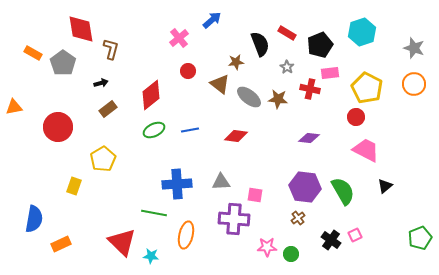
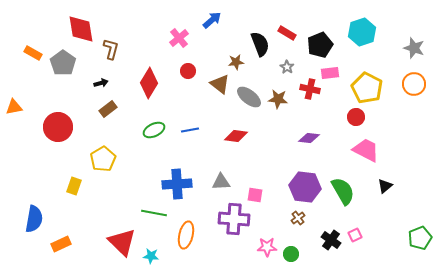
red diamond at (151, 95): moved 2 px left, 12 px up; rotated 20 degrees counterclockwise
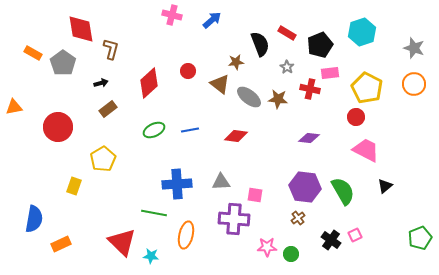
pink cross at (179, 38): moved 7 px left, 23 px up; rotated 36 degrees counterclockwise
red diamond at (149, 83): rotated 16 degrees clockwise
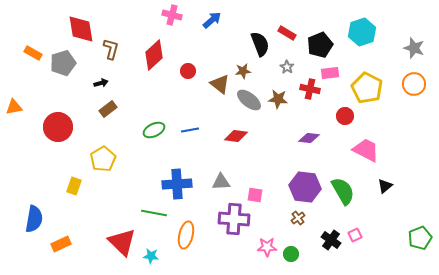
brown star at (236, 62): moved 7 px right, 9 px down
gray pentagon at (63, 63): rotated 20 degrees clockwise
red diamond at (149, 83): moved 5 px right, 28 px up
gray ellipse at (249, 97): moved 3 px down
red circle at (356, 117): moved 11 px left, 1 px up
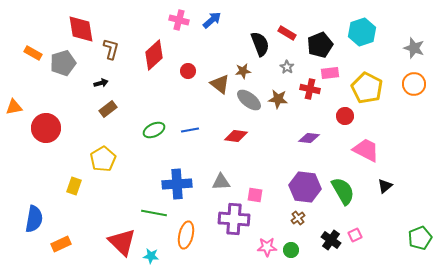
pink cross at (172, 15): moved 7 px right, 5 px down
red circle at (58, 127): moved 12 px left, 1 px down
green circle at (291, 254): moved 4 px up
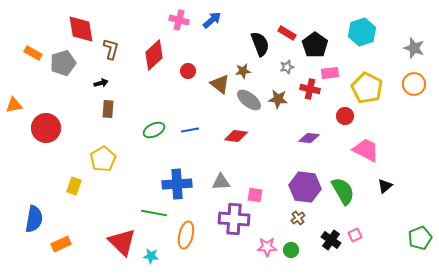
black pentagon at (320, 45): moved 5 px left; rotated 15 degrees counterclockwise
gray star at (287, 67): rotated 24 degrees clockwise
orange triangle at (14, 107): moved 2 px up
brown rectangle at (108, 109): rotated 48 degrees counterclockwise
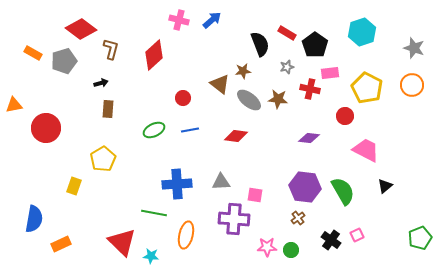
red diamond at (81, 29): rotated 44 degrees counterclockwise
gray pentagon at (63, 63): moved 1 px right, 2 px up
red circle at (188, 71): moved 5 px left, 27 px down
orange circle at (414, 84): moved 2 px left, 1 px down
pink square at (355, 235): moved 2 px right
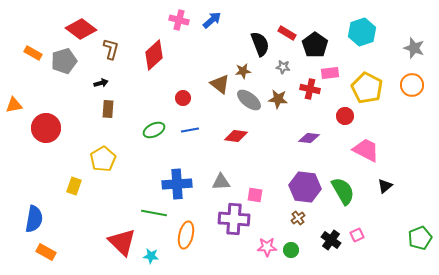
gray star at (287, 67): moved 4 px left; rotated 24 degrees clockwise
orange rectangle at (61, 244): moved 15 px left, 8 px down; rotated 54 degrees clockwise
